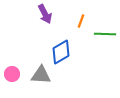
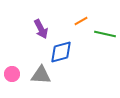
purple arrow: moved 4 px left, 15 px down
orange line: rotated 40 degrees clockwise
green line: rotated 10 degrees clockwise
blue diamond: rotated 15 degrees clockwise
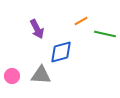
purple arrow: moved 4 px left
pink circle: moved 2 px down
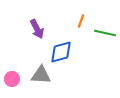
orange line: rotated 40 degrees counterclockwise
green line: moved 1 px up
pink circle: moved 3 px down
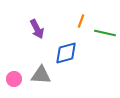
blue diamond: moved 5 px right, 1 px down
pink circle: moved 2 px right
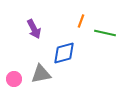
purple arrow: moved 3 px left
blue diamond: moved 2 px left
gray triangle: moved 1 px up; rotated 15 degrees counterclockwise
